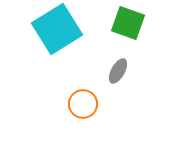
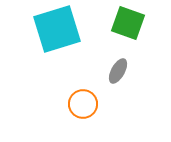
cyan square: rotated 15 degrees clockwise
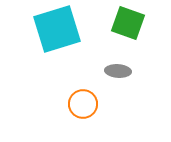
gray ellipse: rotated 65 degrees clockwise
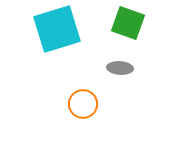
gray ellipse: moved 2 px right, 3 px up
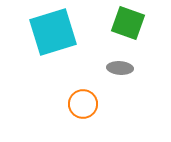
cyan square: moved 4 px left, 3 px down
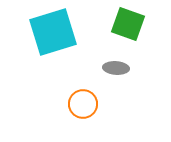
green square: moved 1 px down
gray ellipse: moved 4 px left
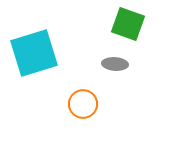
cyan square: moved 19 px left, 21 px down
gray ellipse: moved 1 px left, 4 px up
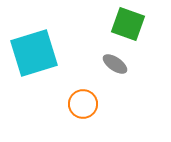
gray ellipse: rotated 30 degrees clockwise
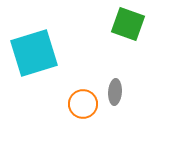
gray ellipse: moved 28 px down; rotated 60 degrees clockwise
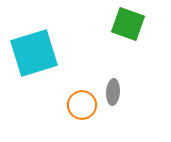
gray ellipse: moved 2 px left
orange circle: moved 1 px left, 1 px down
